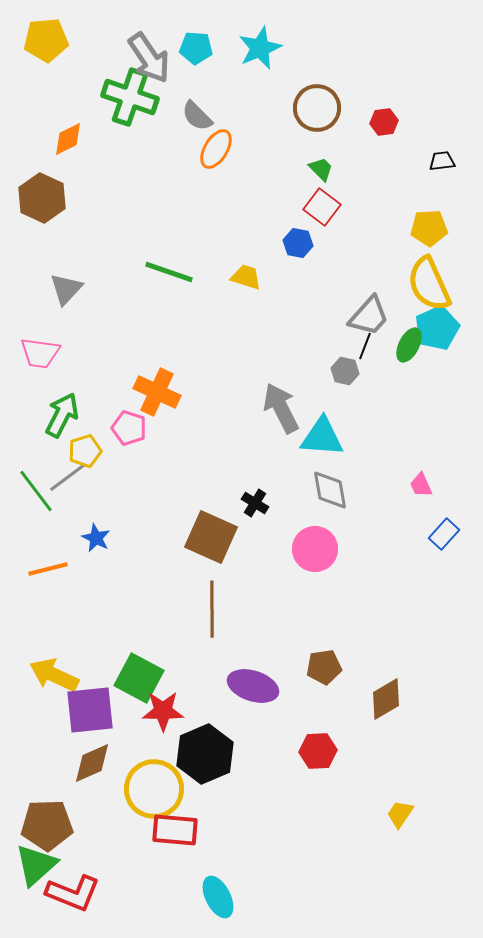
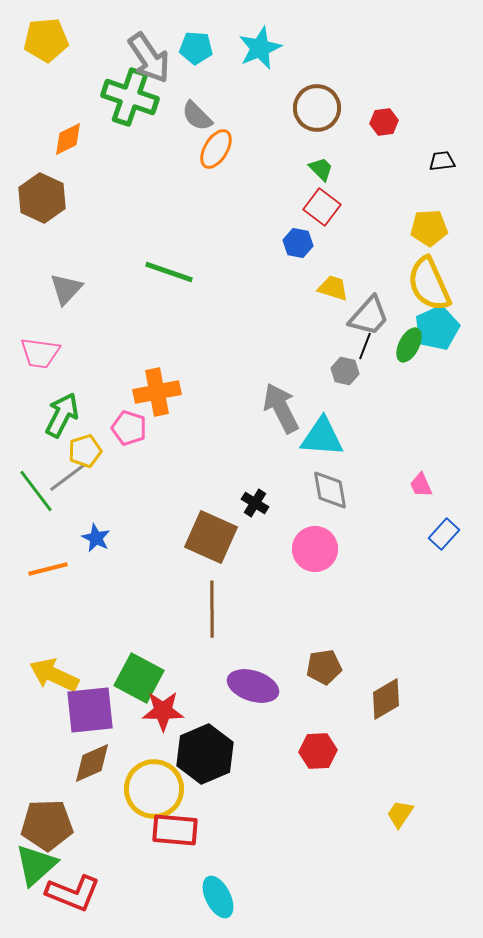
yellow trapezoid at (246, 277): moved 87 px right, 11 px down
orange cross at (157, 392): rotated 36 degrees counterclockwise
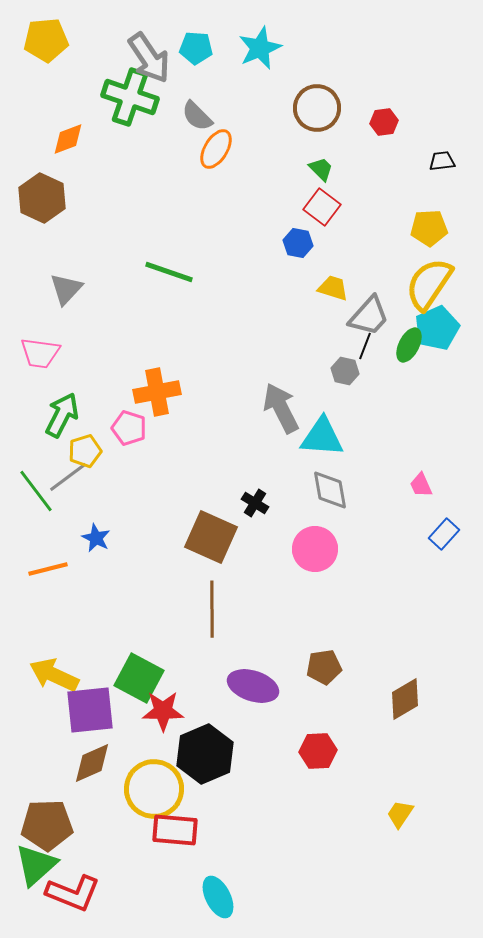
orange diamond at (68, 139): rotated 6 degrees clockwise
yellow semicircle at (429, 284): rotated 58 degrees clockwise
brown diamond at (386, 699): moved 19 px right
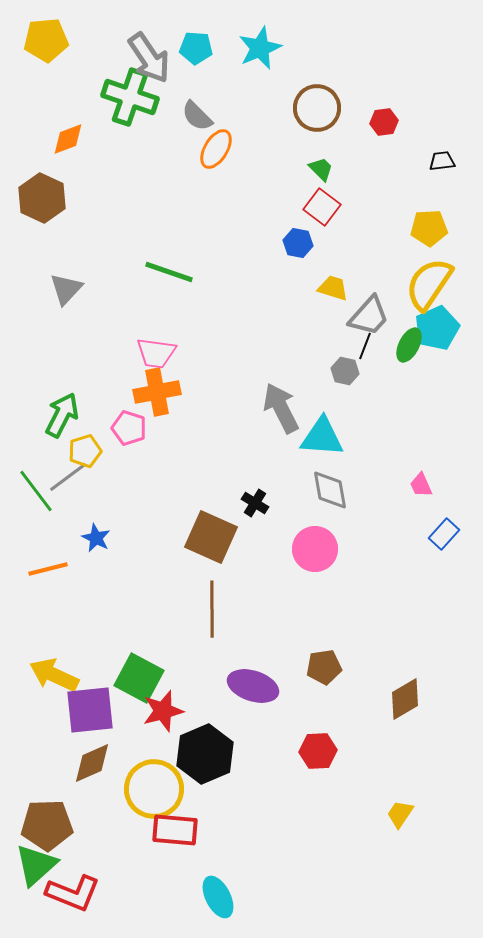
pink trapezoid at (40, 353): moved 116 px right
red star at (163, 711): rotated 15 degrees counterclockwise
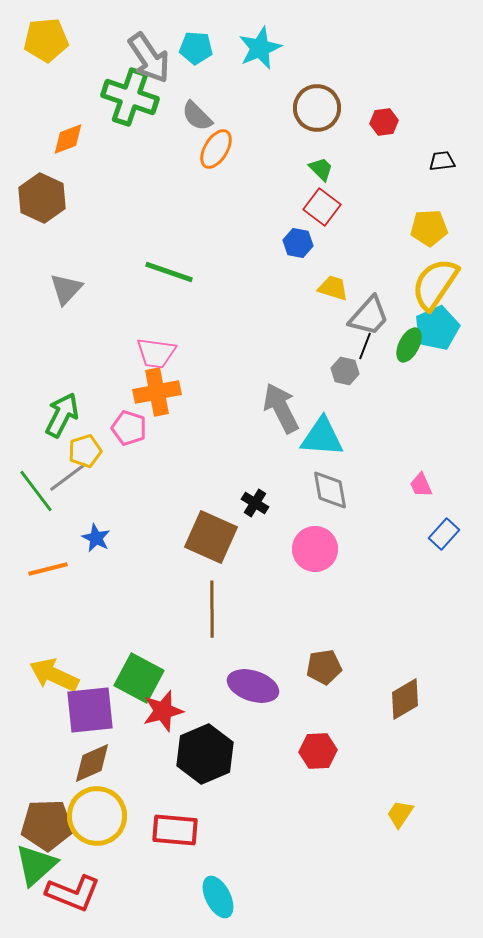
yellow semicircle at (429, 284): moved 6 px right
yellow circle at (154, 789): moved 57 px left, 27 px down
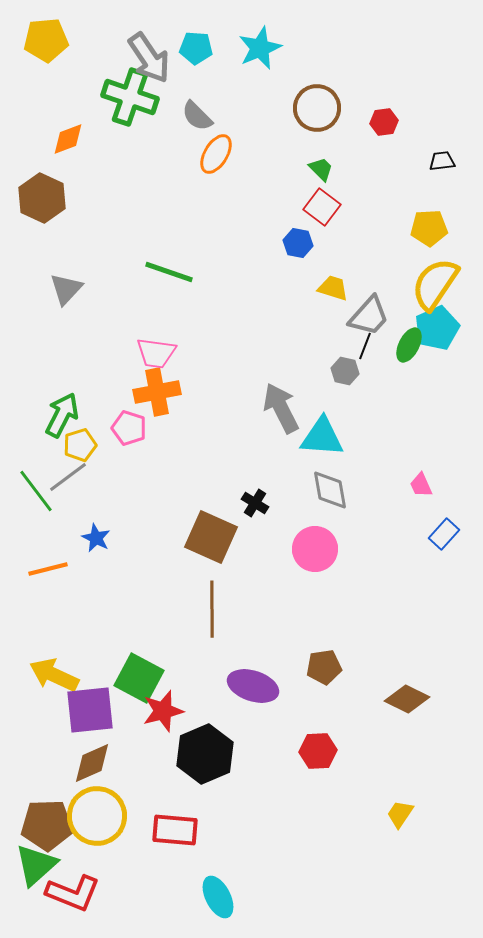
orange ellipse at (216, 149): moved 5 px down
yellow pentagon at (85, 451): moved 5 px left, 6 px up
brown diamond at (405, 699): moved 2 px right; rotated 57 degrees clockwise
